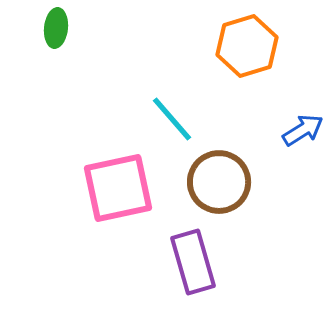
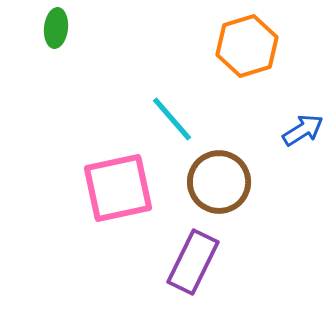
purple rectangle: rotated 42 degrees clockwise
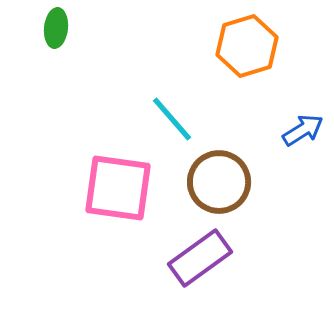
pink square: rotated 20 degrees clockwise
purple rectangle: moved 7 px right, 4 px up; rotated 28 degrees clockwise
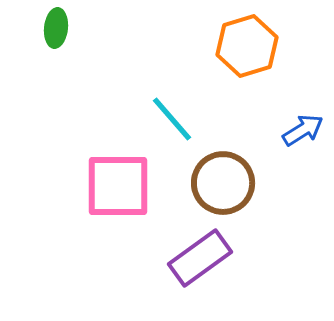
brown circle: moved 4 px right, 1 px down
pink square: moved 2 px up; rotated 8 degrees counterclockwise
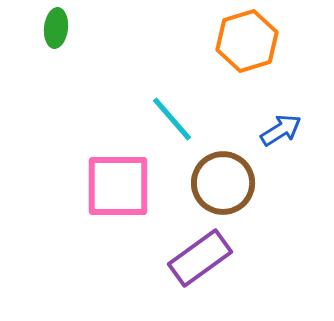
orange hexagon: moved 5 px up
blue arrow: moved 22 px left
